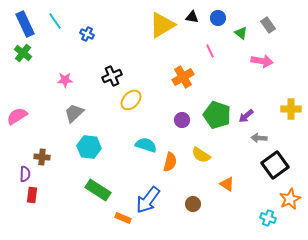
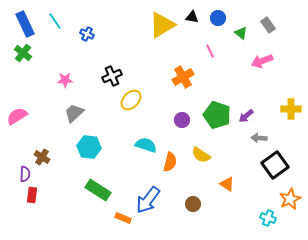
pink arrow: rotated 150 degrees clockwise
brown cross: rotated 28 degrees clockwise
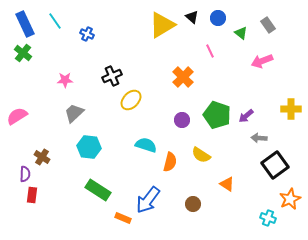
black triangle: rotated 32 degrees clockwise
orange cross: rotated 15 degrees counterclockwise
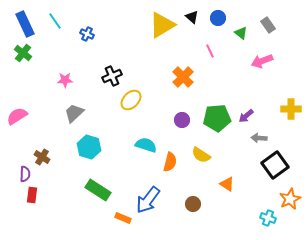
green pentagon: moved 3 px down; rotated 24 degrees counterclockwise
cyan hexagon: rotated 10 degrees clockwise
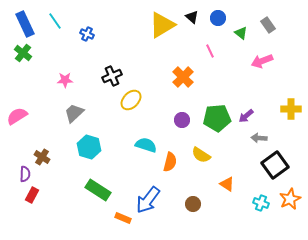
red rectangle: rotated 21 degrees clockwise
cyan cross: moved 7 px left, 15 px up
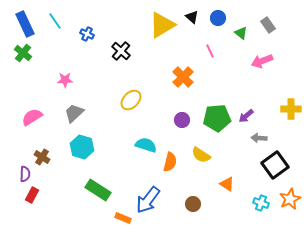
black cross: moved 9 px right, 25 px up; rotated 24 degrees counterclockwise
pink semicircle: moved 15 px right, 1 px down
cyan hexagon: moved 7 px left
